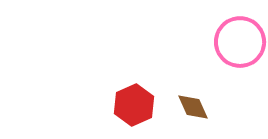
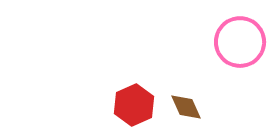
brown diamond: moved 7 px left
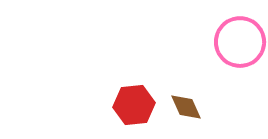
red hexagon: rotated 18 degrees clockwise
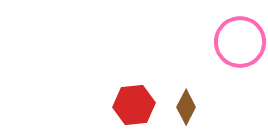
brown diamond: rotated 52 degrees clockwise
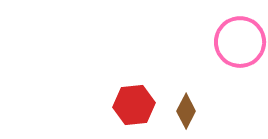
brown diamond: moved 4 px down
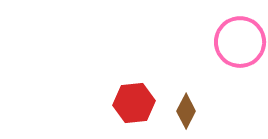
red hexagon: moved 2 px up
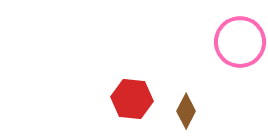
red hexagon: moved 2 px left, 4 px up; rotated 12 degrees clockwise
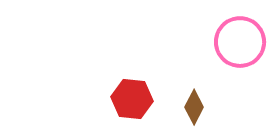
brown diamond: moved 8 px right, 4 px up
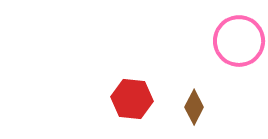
pink circle: moved 1 px left, 1 px up
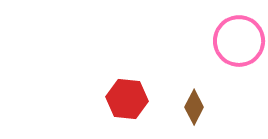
red hexagon: moved 5 px left
